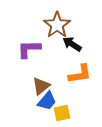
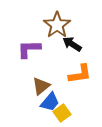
blue trapezoid: moved 3 px right, 1 px down
yellow square: rotated 24 degrees counterclockwise
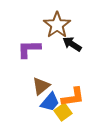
orange L-shape: moved 7 px left, 23 px down
yellow square: moved 1 px right, 1 px up
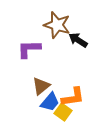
brown star: rotated 20 degrees counterclockwise
black arrow: moved 6 px right, 4 px up
yellow square: rotated 18 degrees counterclockwise
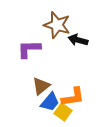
black arrow: rotated 18 degrees counterclockwise
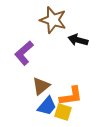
brown star: moved 4 px left, 5 px up
purple L-shape: moved 5 px left, 4 px down; rotated 40 degrees counterclockwise
orange L-shape: moved 2 px left, 1 px up
blue trapezoid: moved 3 px left, 4 px down
yellow square: rotated 18 degrees counterclockwise
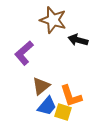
orange L-shape: rotated 80 degrees clockwise
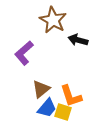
brown star: rotated 12 degrees clockwise
brown triangle: moved 3 px down
blue trapezoid: moved 2 px down
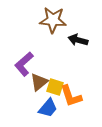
brown star: rotated 24 degrees counterclockwise
purple L-shape: moved 11 px down
brown triangle: moved 2 px left, 7 px up
blue trapezoid: moved 1 px right
yellow square: moved 8 px left, 25 px up
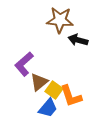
brown star: moved 7 px right
yellow square: moved 1 px left, 3 px down; rotated 18 degrees clockwise
